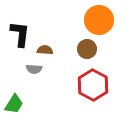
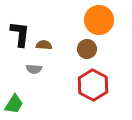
brown semicircle: moved 1 px left, 5 px up
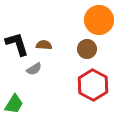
black L-shape: moved 3 px left, 10 px down; rotated 24 degrees counterclockwise
gray semicircle: rotated 35 degrees counterclockwise
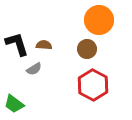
green trapezoid: rotated 95 degrees clockwise
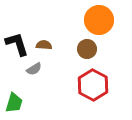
green trapezoid: moved 1 px up; rotated 110 degrees counterclockwise
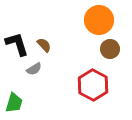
brown semicircle: rotated 42 degrees clockwise
brown circle: moved 23 px right
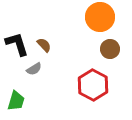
orange circle: moved 1 px right, 3 px up
green trapezoid: moved 2 px right, 2 px up
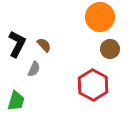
black L-shape: rotated 44 degrees clockwise
gray semicircle: rotated 35 degrees counterclockwise
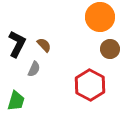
red hexagon: moved 3 px left
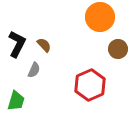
brown circle: moved 8 px right
gray semicircle: moved 1 px down
red hexagon: rotated 8 degrees clockwise
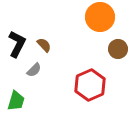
gray semicircle: rotated 21 degrees clockwise
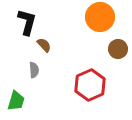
black L-shape: moved 10 px right, 22 px up; rotated 12 degrees counterclockwise
gray semicircle: rotated 49 degrees counterclockwise
